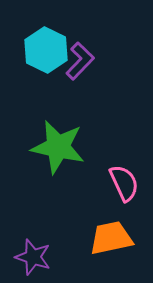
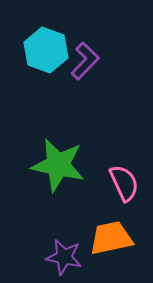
cyan hexagon: rotated 6 degrees counterclockwise
purple L-shape: moved 5 px right
green star: moved 18 px down
purple star: moved 31 px right; rotated 6 degrees counterclockwise
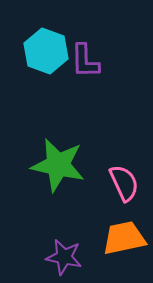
cyan hexagon: moved 1 px down
purple L-shape: rotated 135 degrees clockwise
orange trapezoid: moved 13 px right
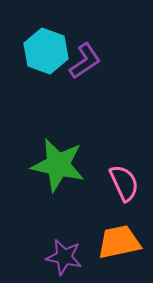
purple L-shape: rotated 123 degrees counterclockwise
orange trapezoid: moved 5 px left, 4 px down
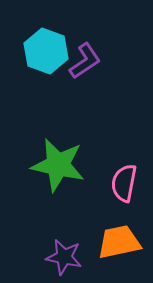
pink semicircle: rotated 144 degrees counterclockwise
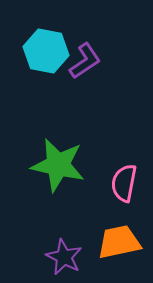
cyan hexagon: rotated 9 degrees counterclockwise
purple star: rotated 15 degrees clockwise
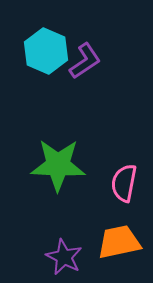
cyan hexagon: rotated 12 degrees clockwise
green star: rotated 10 degrees counterclockwise
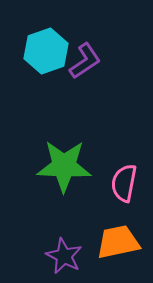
cyan hexagon: rotated 18 degrees clockwise
green star: moved 6 px right, 1 px down
orange trapezoid: moved 1 px left
purple star: moved 1 px up
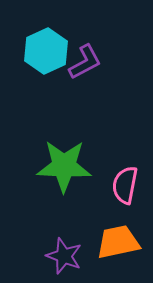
cyan hexagon: rotated 6 degrees counterclockwise
purple L-shape: moved 1 px down; rotated 6 degrees clockwise
pink semicircle: moved 1 px right, 2 px down
purple star: rotated 6 degrees counterclockwise
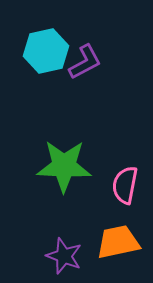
cyan hexagon: rotated 12 degrees clockwise
